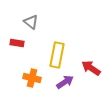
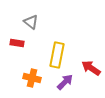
purple arrow: rotated 12 degrees counterclockwise
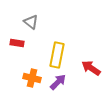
purple arrow: moved 7 px left
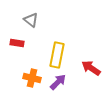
gray triangle: moved 2 px up
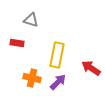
gray triangle: rotated 21 degrees counterclockwise
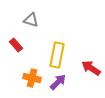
red rectangle: moved 1 px left, 2 px down; rotated 40 degrees clockwise
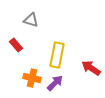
purple arrow: moved 3 px left, 1 px down
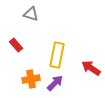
gray triangle: moved 6 px up
orange cross: moved 1 px left, 1 px down; rotated 24 degrees counterclockwise
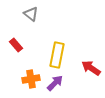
gray triangle: rotated 21 degrees clockwise
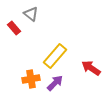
red rectangle: moved 2 px left, 17 px up
yellow rectangle: moved 2 px left, 1 px down; rotated 30 degrees clockwise
